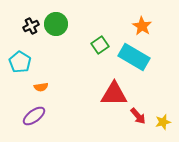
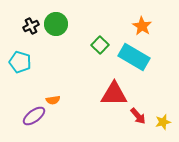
green square: rotated 12 degrees counterclockwise
cyan pentagon: rotated 15 degrees counterclockwise
orange semicircle: moved 12 px right, 13 px down
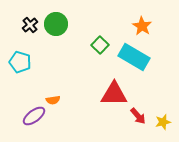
black cross: moved 1 px left, 1 px up; rotated 14 degrees counterclockwise
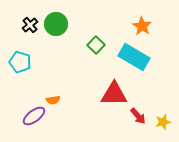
green square: moved 4 px left
